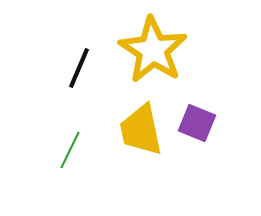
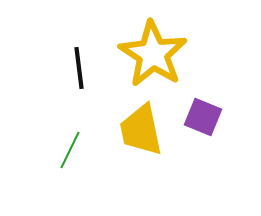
yellow star: moved 4 px down
black line: rotated 30 degrees counterclockwise
purple square: moved 6 px right, 6 px up
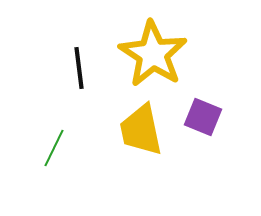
green line: moved 16 px left, 2 px up
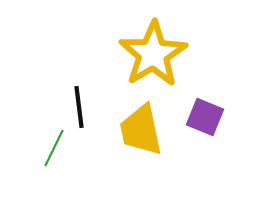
yellow star: rotated 8 degrees clockwise
black line: moved 39 px down
purple square: moved 2 px right
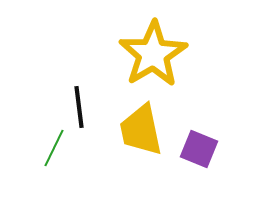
purple square: moved 6 px left, 32 px down
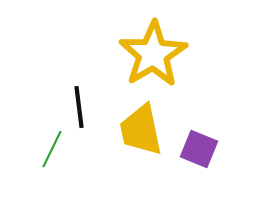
green line: moved 2 px left, 1 px down
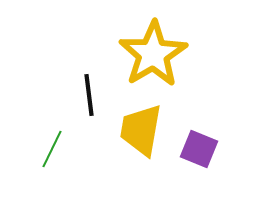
black line: moved 10 px right, 12 px up
yellow trapezoid: rotated 22 degrees clockwise
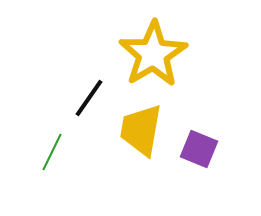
black line: moved 3 px down; rotated 42 degrees clockwise
green line: moved 3 px down
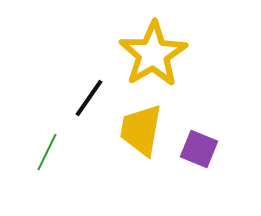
green line: moved 5 px left
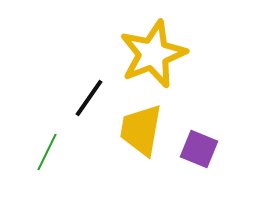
yellow star: rotated 10 degrees clockwise
